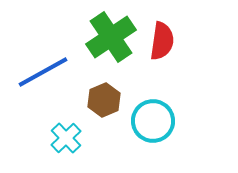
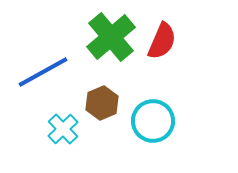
green cross: rotated 6 degrees counterclockwise
red semicircle: rotated 15 degrees clockwise
brown hexagon: moved 2 px left, 3 px down
cyan cross: moved 3 px left, 9 px up
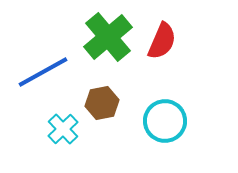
green cross: moved 3 px left
brown hexagon: rotated 12 degrees clockwise
cyan circle: moved 12 px right
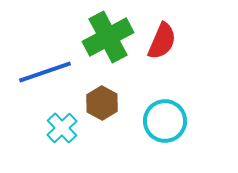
green cross: rotated 12 degrees clockwise
blue line: moved 2 px right; rotated 10 degrees clockwise
brown hexagon: rotated 20 degrees counterclockwise
cyan cross: moved 1 px left, 1 px up
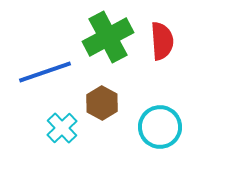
red semicircle: rotated 27 degrees counterclockwise
cyan circle: moved 5 px left, 6 px down
